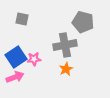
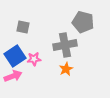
gray square: moved 1 px right, 8 px down
blue square: moved 1 px left, 1 px up
pink arrow: moved 2 px left, 1 px up
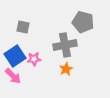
pink arrow: rotated 66 degrees clockwise
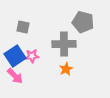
gray cross: moved 1 px left, 1 px up; rotated 10 degrees clockwise
pink star: moved 2 px left, 3 px up
pink arrow: moved 2 px right
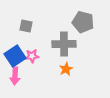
gray square: moved 3 px right, 1 px up
pink arrow: rotated 48 degrees clockwise
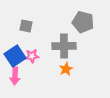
gray cross: moved 2 px down
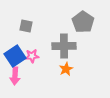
gray pentagon: rotated 20 degrees clockwise
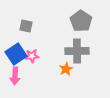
gray pentagon: moved 2 px left, 1 px up
gray cross: moved 13 px right, 5 px down
blue square: moved 1 px right, 2 px up
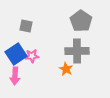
orange star: rotated 16 degrees counterclockwise
